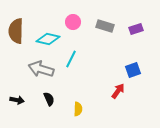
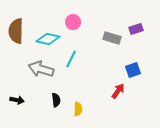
gray rectangle: moved 7 px right, 12 px down
black semicircle: moved 7 px right, 1 px down; rotated 16 degrees clockwise
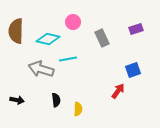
gray rectangle: moved 10 px left; rotated 48 degrees clockwise
cyan line: moved 3 px left; rotated 54 degrees clockwise
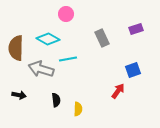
pink circle: moved 7 px left, 8 px up
brown semicircle: moved 17 px down
cyan diamond: rotated 15 degrees clockwise
black arrow: moved 2 px right, 5 px up
